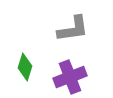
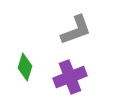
gray L-shape: moved 3 px right, 1 px down; rotated 12 degrees counterclockwise
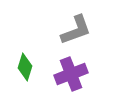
purple cross: moved 1 px right, 3 px up
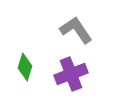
gray L-shape: rotated 104 degrees counterclockwise
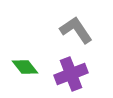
green diamond: rotated 56 degrees counterclockwise
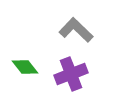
gray L-shape: rotated 12 degrees counterclockwise
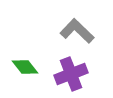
gray L-shape: moved 1 px right, 1 px down
